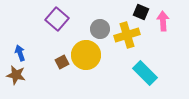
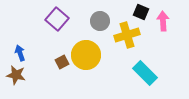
gray circle: moved 8 px up
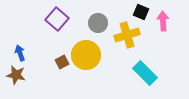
gray circle: moved 2 px left, 2 px down
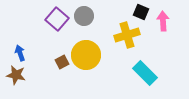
gray circle: moved 14 px left, 7 px up
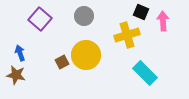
purple square: moved 17 px left
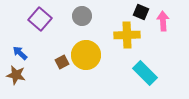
gray circle: moved 2 px left
yellow cross: rotated 15 degrees clockwise
blue arrow: rotated 28 degrees counterclockwise
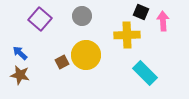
brown star: moved 4 px right
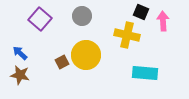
yellow cross: rotated 15 degrees clockwise
cyan rectangle: rotated 40 degrees counterclockwise
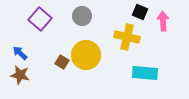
black square: moved 1 px left
yellow cross: moved 2 px down
brown square: rotated 32 degrees counterclockwise
